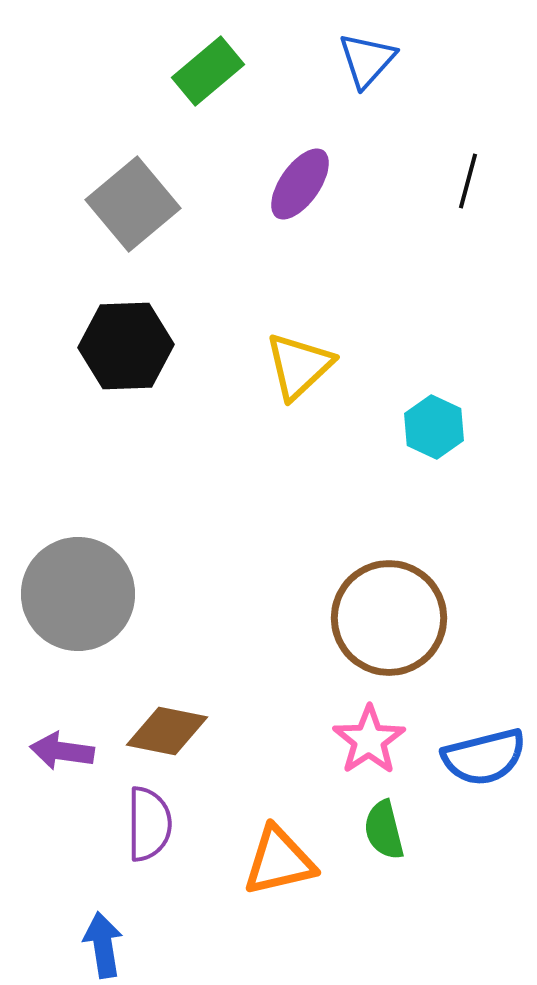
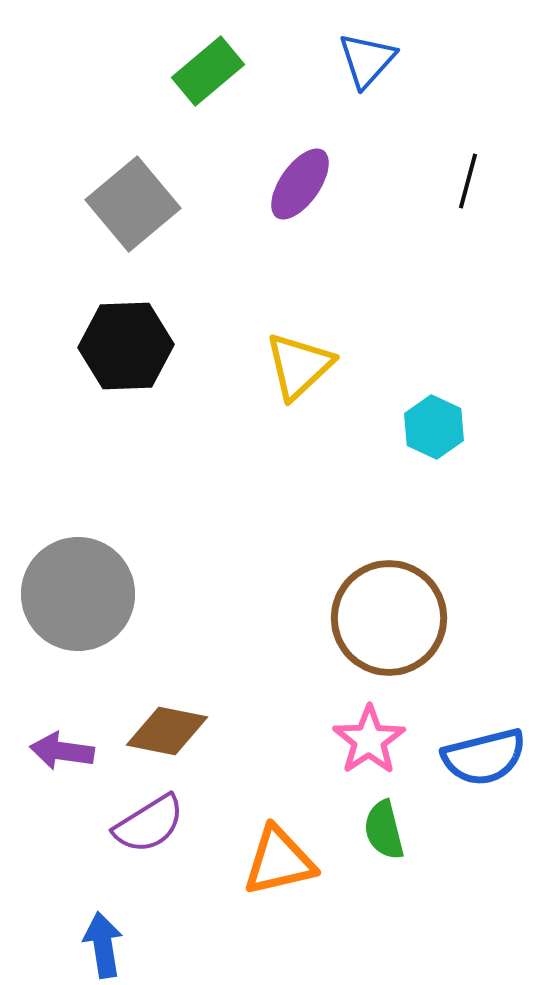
purple semicircle: rotated 58 degrees clockwise
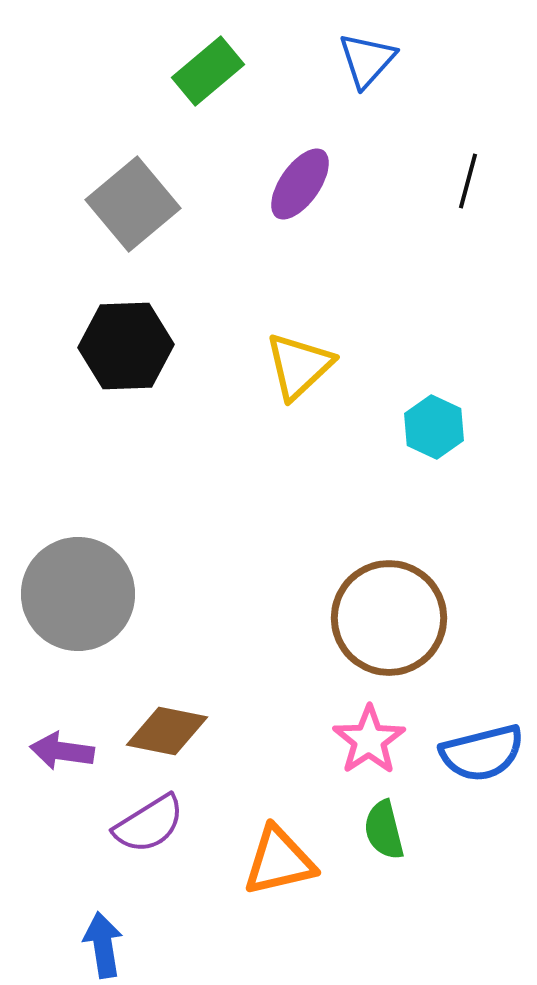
blue semicircle: moved 2 px left, 4 px up
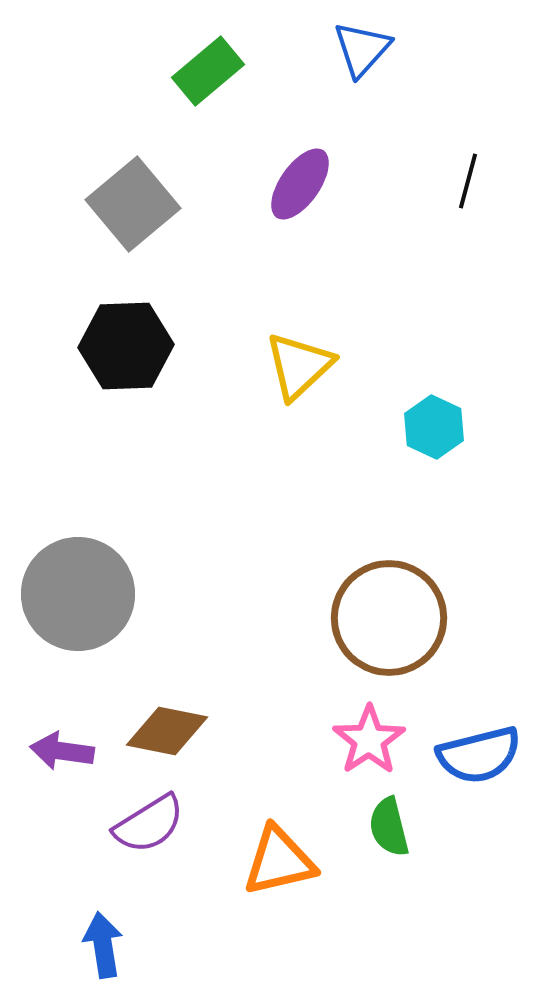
blue triangle: moved 5 px left, 11 px up
blue semicircle: moved 3 px left, 2 px down
green semicircle: moved 5 px right, 3 px up
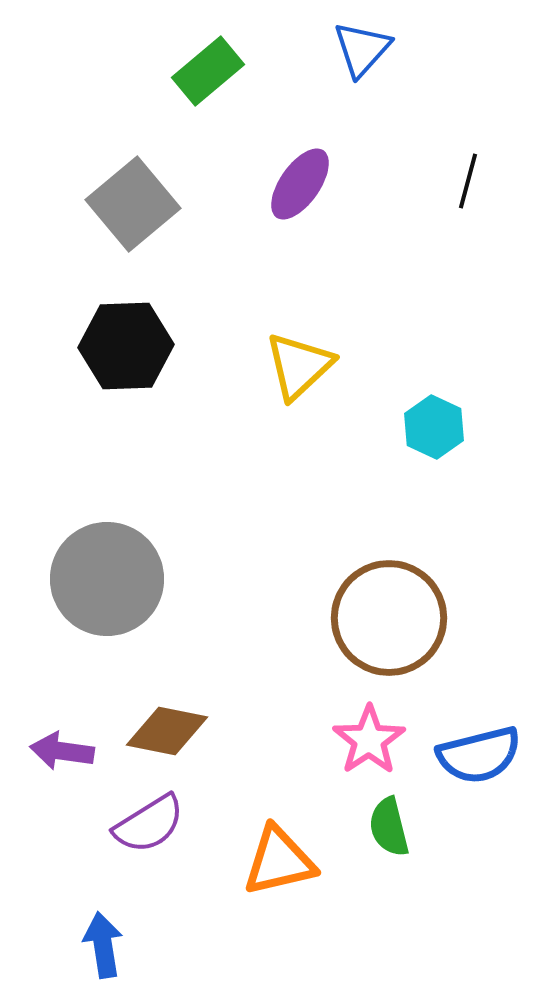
gray circle: moved 29 px right, 15 px up
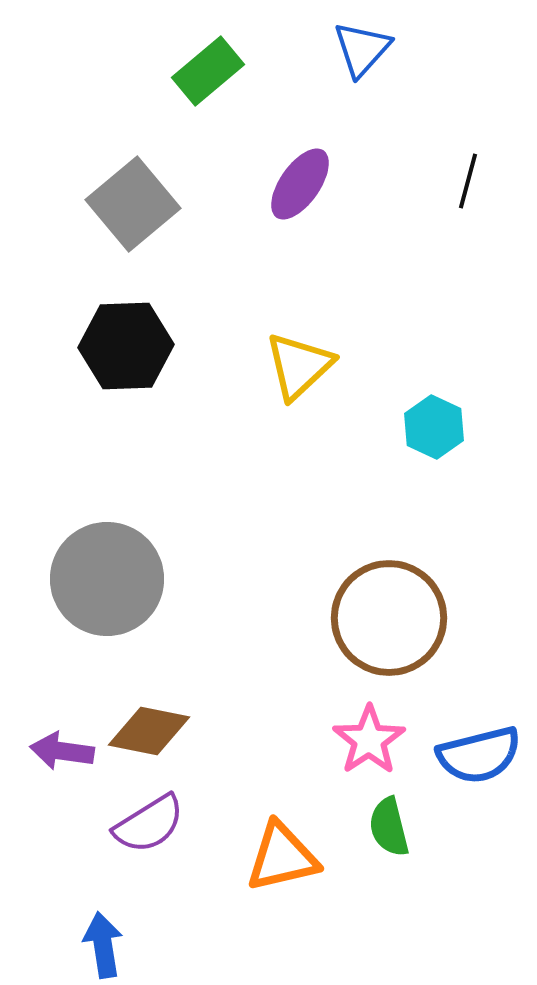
brown diamond: moved 18 px left
orange triangle: moved 3 px right, 4 px up
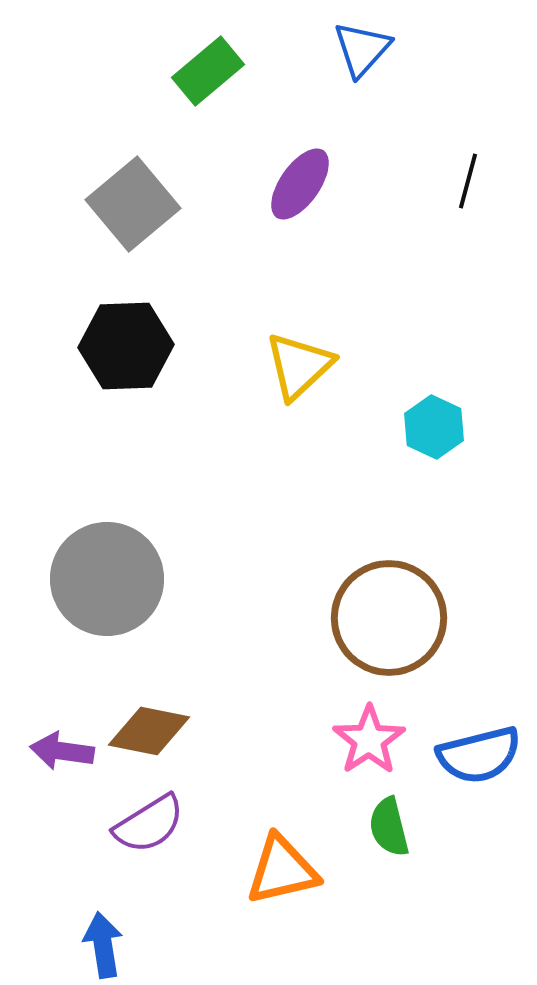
orange triangle: moved 13 px down
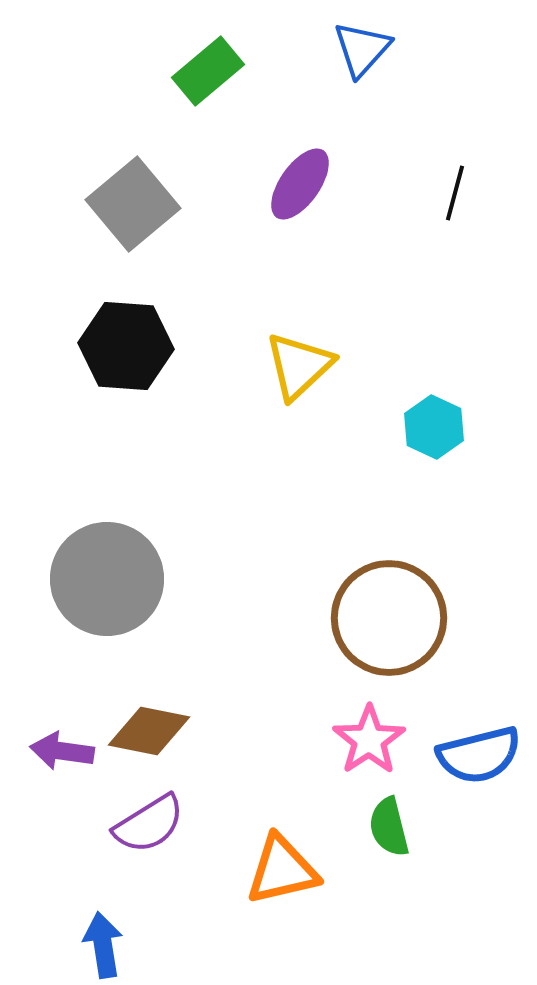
black line: moved 13 px left, 12 px down
black hexagon: rotated 6 degrees clockwise
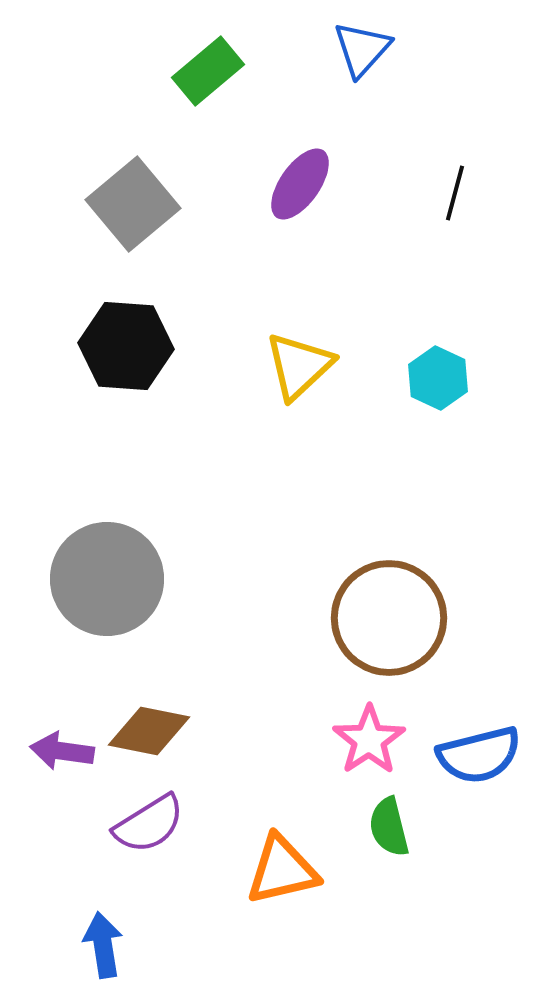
cyan hexagon: moved 4 px right, 49 px up
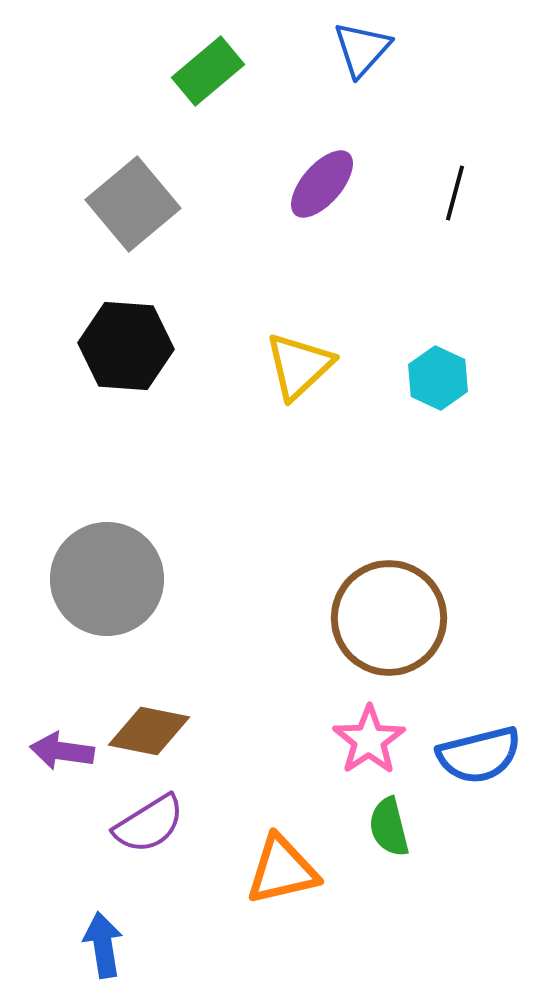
purple ellipse: moved 22 px right; rotated 6 degrees clockwise
